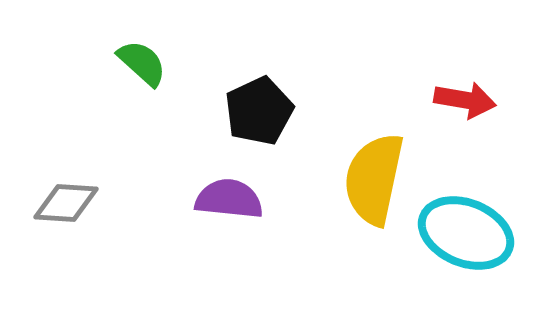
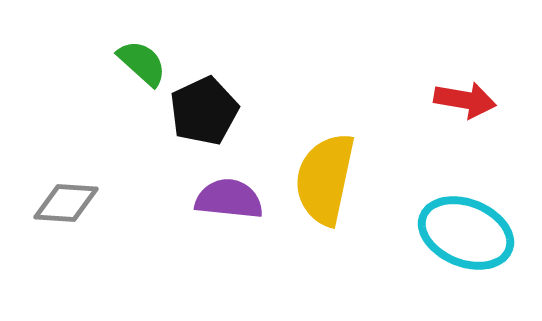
black pentagon: moved 55 px left
yellow semicircle: moved 49 px left
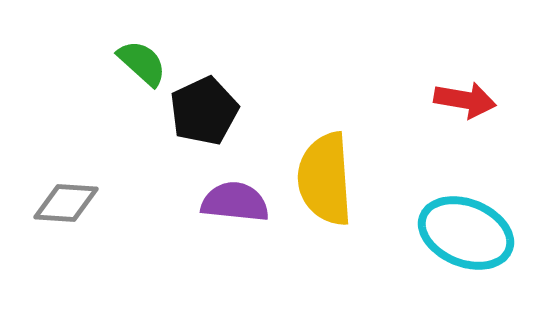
yellow semicircle: rotated 16 degrees counterclockwise
purple semicircle: moved 6 px right, 3 px down
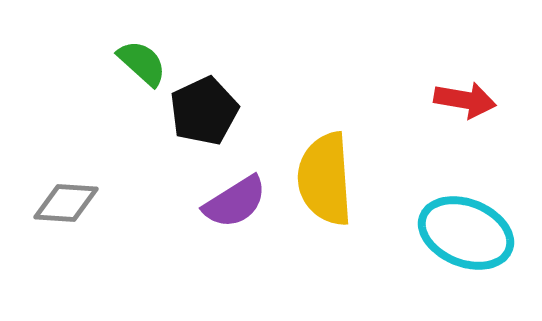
purple semicircle: rotated 142 degrees clockwise
